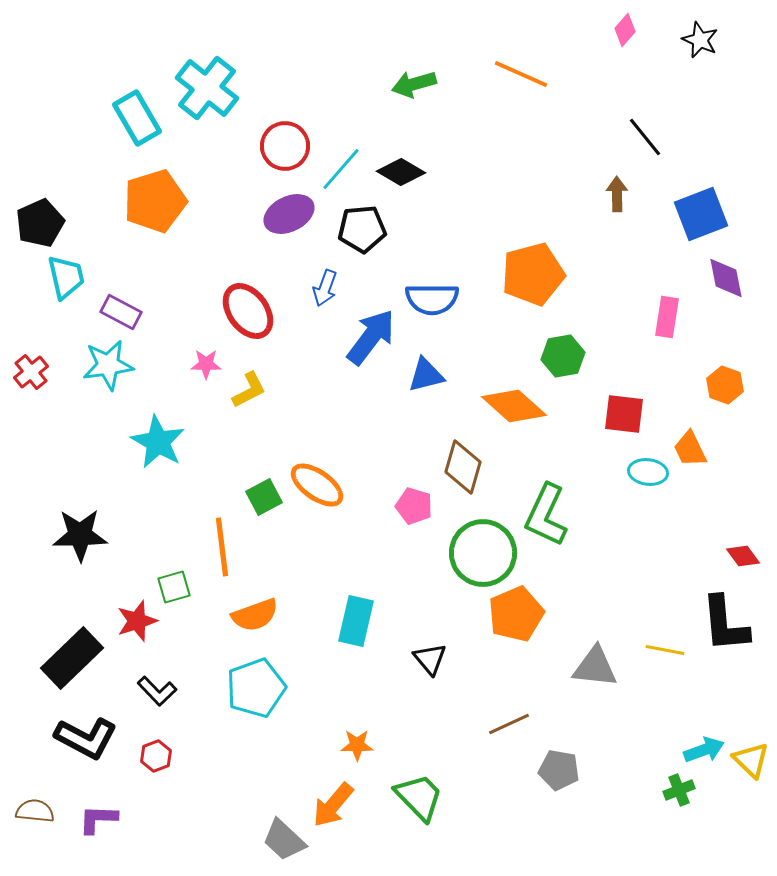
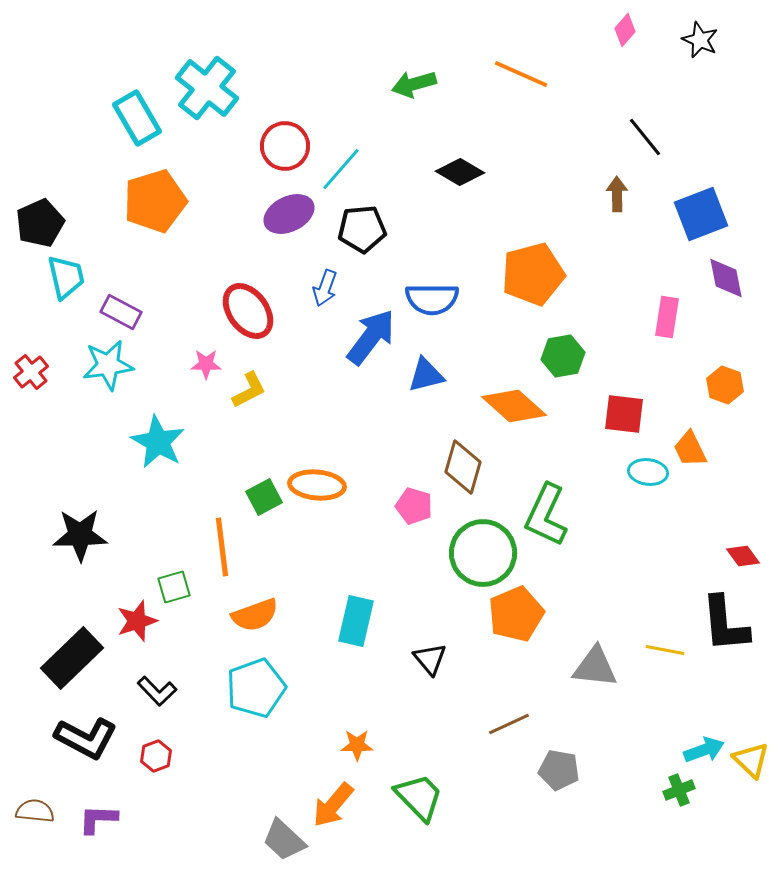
black diamond at (401, 172): moved 59 px right
orange ellipse at (317, 485): rotated 30 degrees counterclockwise
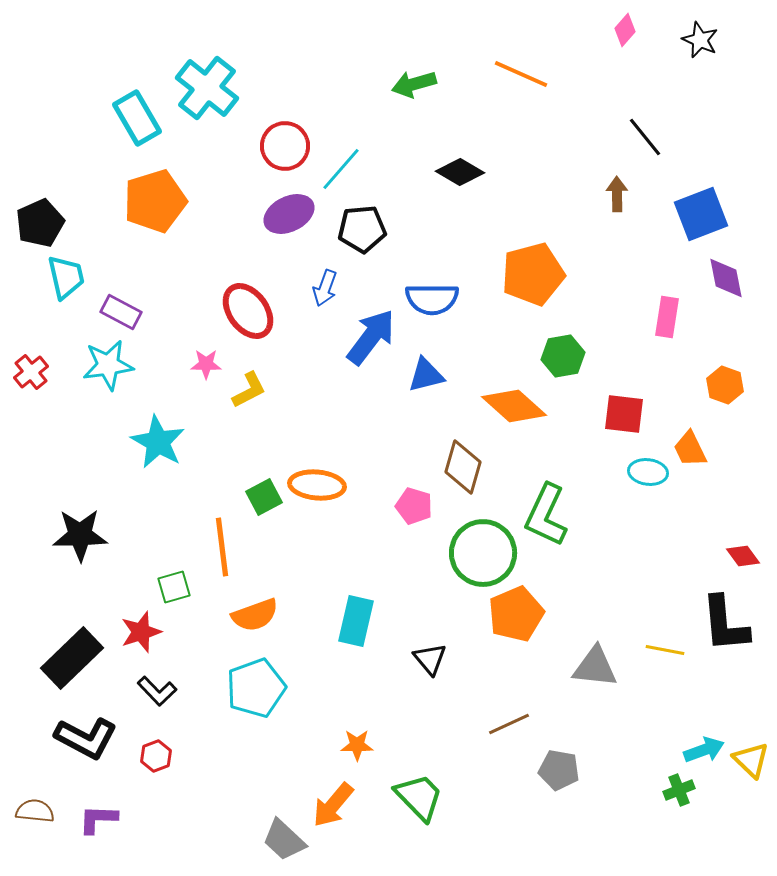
red star at (137, 621): moved 4 px right, 11 px down
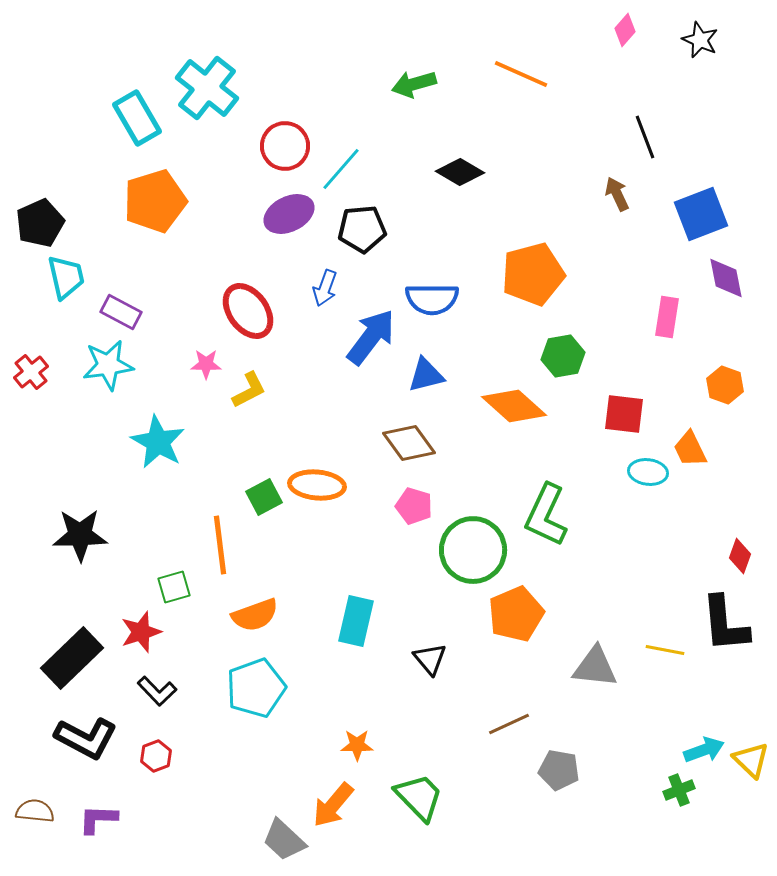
black line at (645, 137): rotated 18 degrees clockwise
brown arrow at (617, 194): rotated 24 degrees counterclockwise
brown diamond at (463, 467): moved 54 px left, 24 px up; rotated 52 degrees counterclockwise
orange line at (222, 547): moved 2 px left, 2 px up
green circle at (483, 553): moved 10 px left, 3 px up
red diamond at (743, 556): moved 3 px left; rotated 56 degrees clockwise
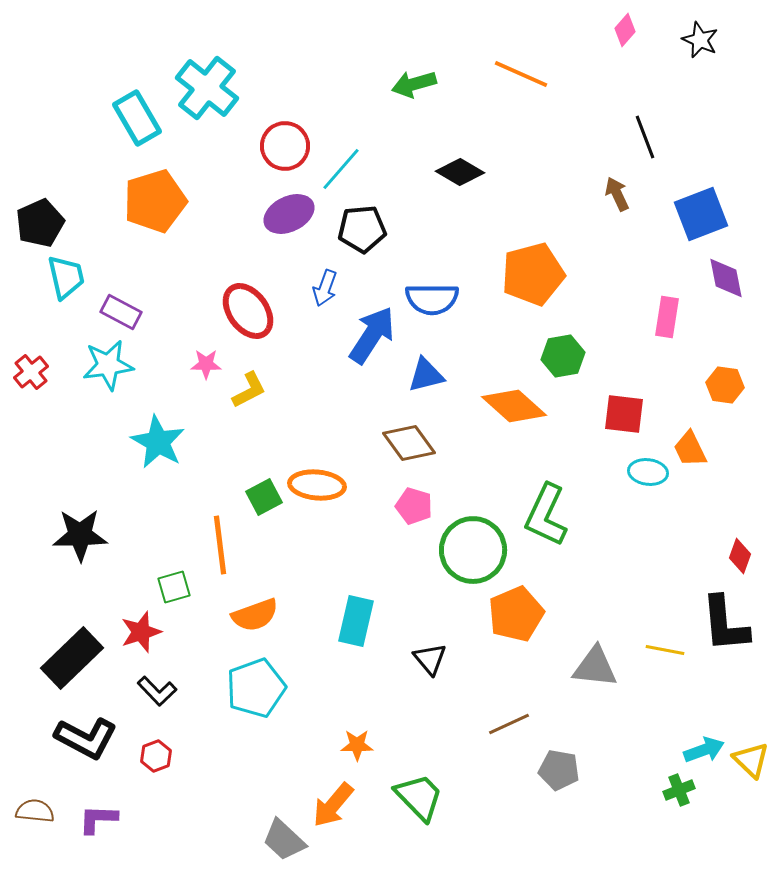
blue arrow at (371, 337): moved 1 px right, 2 px up; rotated 4 degrees counterclockwise
orange hexagon at (725, 385): rotated 12 degrees counterclockwise
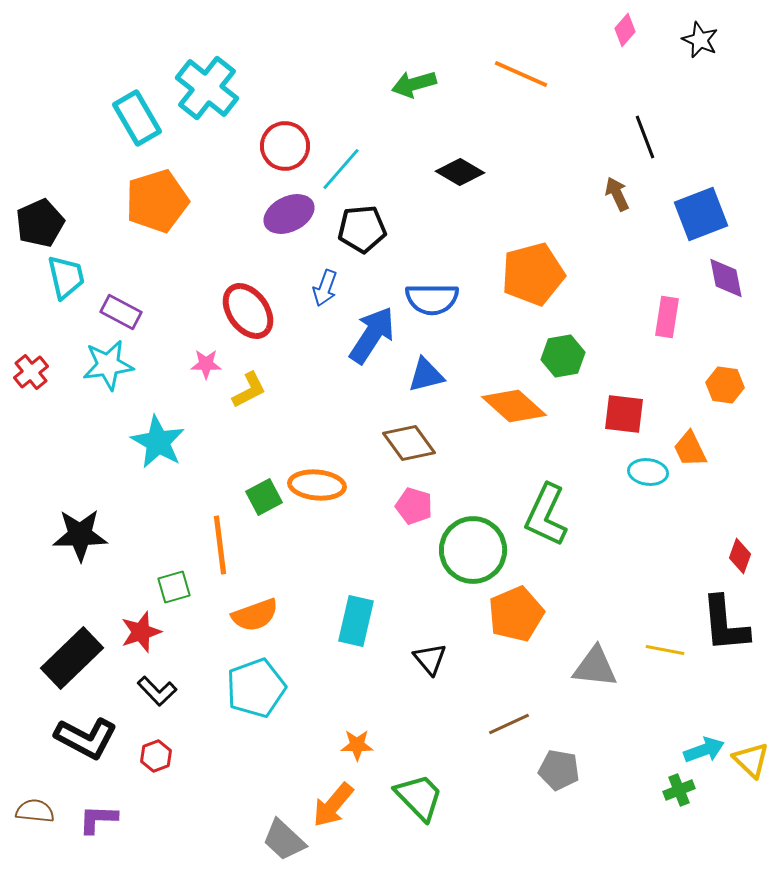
orange pentagon at (155, 201): moved 2 px right
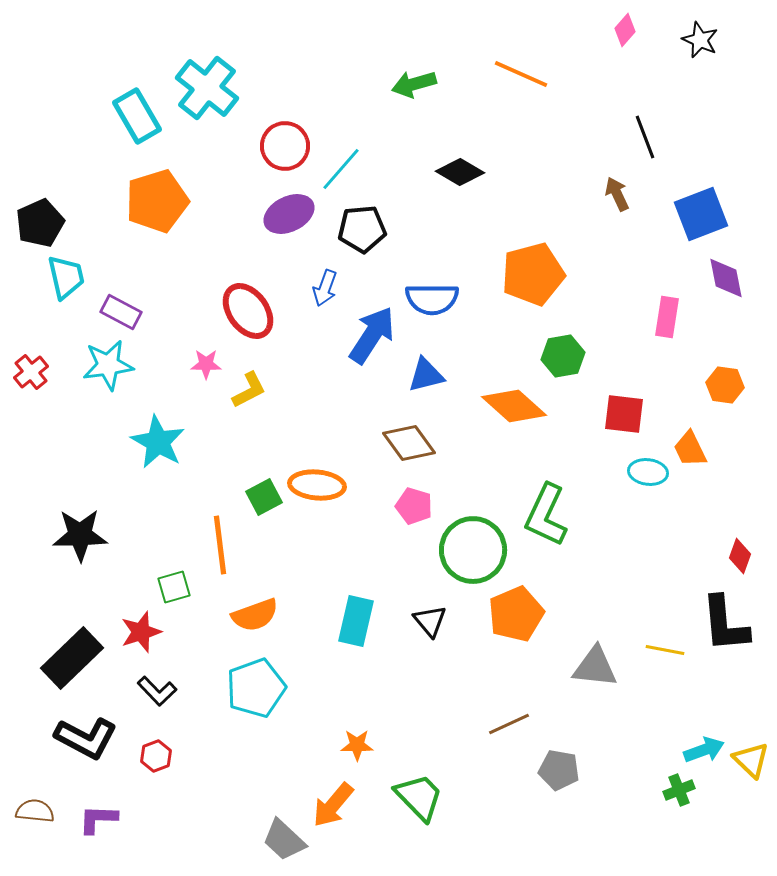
cyan rectangle at (137, 118): moved 2 px up
black triangle at (430, 659): moved 38 px up
